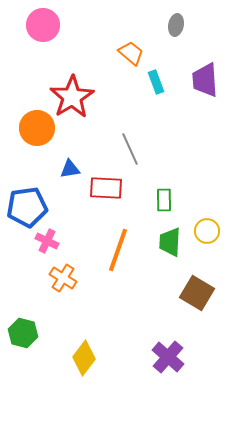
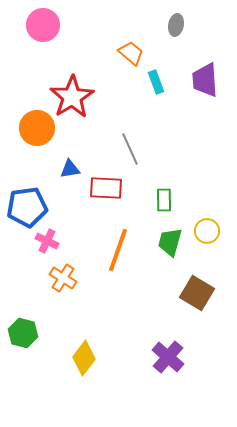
green trapezoid: rotated 12 degrees clockwise
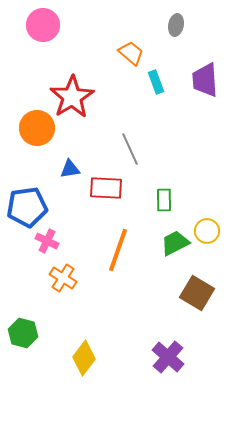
green trapezoid: moved 5 px right, 1 px down; rotated 48 degrees clockwise
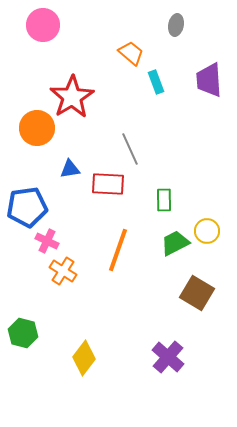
purple trapezoid: moved 4 px right
red rectangle: moved 2 px right, 4 px up
orange cross: moved 7 px up
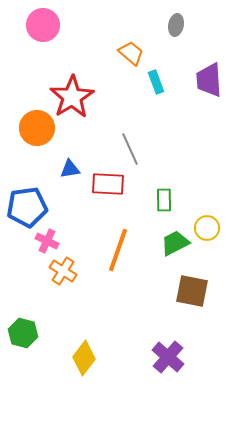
yellow circle: moved 3 px up
brown square: moved 5 px left, 2 px up; rotated 20 degrees counterclockwise
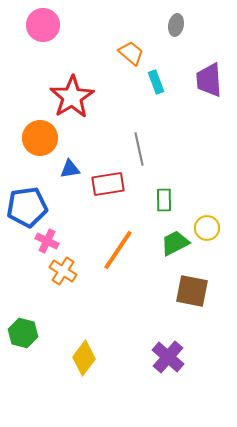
orange circle: moved 3 px right, 10 px down
gray line: moved 9 px right; rotated 12 degrees clockwise
red rectangle: rotated 12 degrees counterclockwise
orange line: rotated 15 degrees clockwise
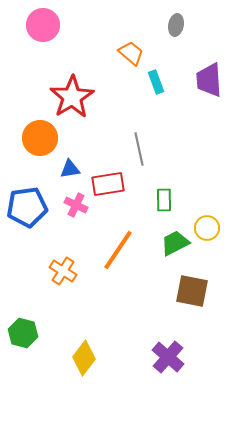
pink cross: moved 29 px right, 36 px up
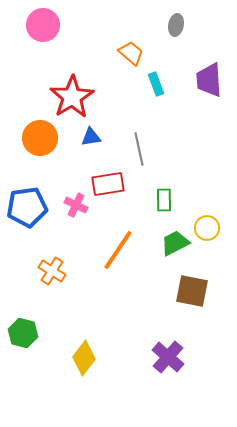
cyan rectangle: moved 2 px down
blue triangle: moved 21 px right, 32 px up
orange cross: moved 11 px left
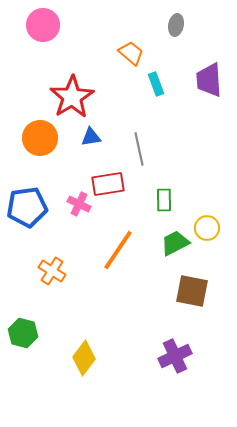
pink cross: moved 3 px right, 1 px up
purple cross: moved 7 px right, 1 px up; rotated 24 degrees clockwise
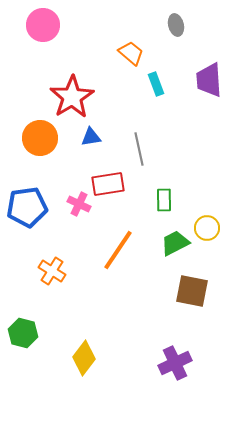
gray ellipse: rotated 25 degrees counterclockwise
purple cross: moved 7 px down
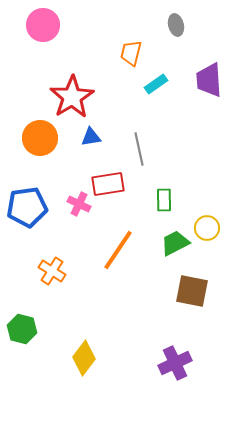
orange trapezoid: rotated 116 degrees counterclockwise
cyan rectangle: rotated 75 degrees clockwise
green hexagon: moved 1 px left, 4 px up
